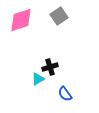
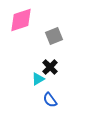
gray square: moved 5 px left, 20 px down; rotated 12 degrees clockwise
black cross: rotated 28 degrees counterclockwise
blue semicircle: moved 15 px left, 6 px down
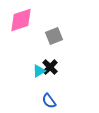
cyan triangle: moved 1 px right, 8 px up
blue semicircle: moved 1 px left, 1 px down
